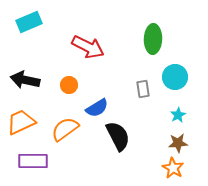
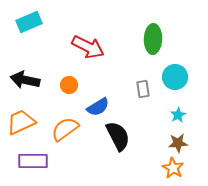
blue semicircle: moved 1 px right, 1 px up
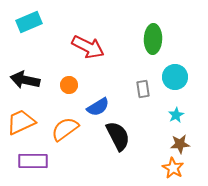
cyan star: moved 2 px left
brown star: moved 2 px right, 1 px down
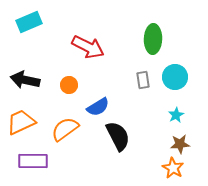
gray rectangle: moved 9 px up
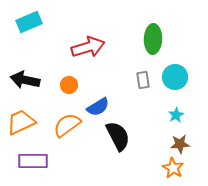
red arrow: rotated 44 degrees counterclockwise
orange semicircle: moved 2 px right, 4 px up
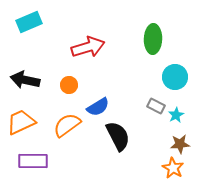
gray rectangle: moved 13 px right, 26 px down; rotated 54 degrees counterclockwise
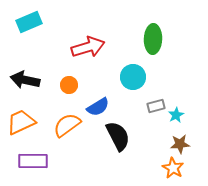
cyan circle: moved 42 px left
gray rectangle: rotated 42 degrees counterclockwise
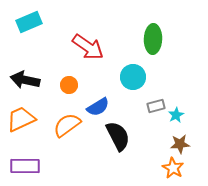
red arrow: rotated 52 degrees clockwise
orange trapezoid: moved 3 px up
purple rectangle: moved 8 px left, 5 px down
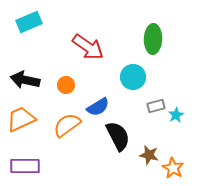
orange circle: moved 3 px left
brown star: moved 31 px left, 11 px down; rotated 18 degrees clockwise
